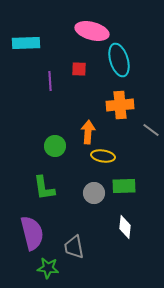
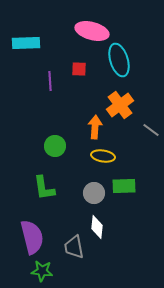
orange cross: rotated 32 degrees counterclockwise
orange arrow: moved 7 px right, 5 px up
white diamond: moved 28 px left
purple semicircle: moved 4 px down
green star: moved 6 px left, 3 px down
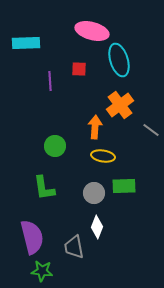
white diamond: rotated 15 degrees clockwise
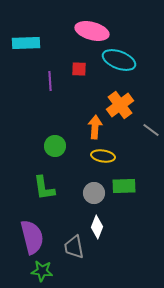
cyan ellipse: rotated 52 degrees counterclockwise
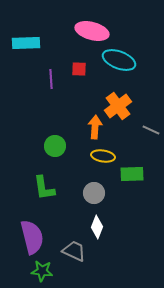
purple line: moved 1 px right, 2 px up
orange cross: moved 2 px left, 1 px down
gray line: rotated 12 degrees counterclockwise
green rectangle: moved 8 px right, 12 px up
gray trapezoid: moved 4 px down; rotated 125 degrees clockwise
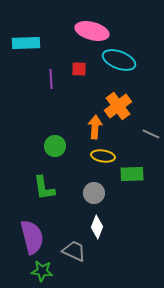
gray line: moved 4 px down
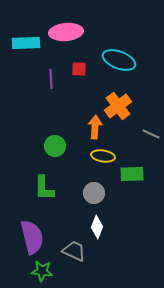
pink ellipse: moved 26 px left, 1 px down; rotated 20 degrees counterclockwise
green L-shape: rotated 8 degrees clockwise
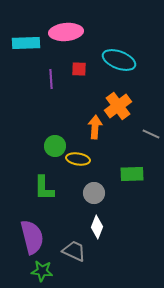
yellow ellipse: moved 25 px left, 3 px down
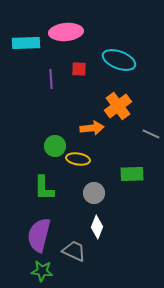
orange arrow: moved 3 px left, 1 px down; rotated 80 degrees clockwise
purple semicircle: moved 7 px right, 2 px up; rotated 152 degrees counterclockwise
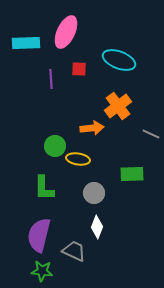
pink ellipse: rotated 60 degrees counterclockwise
